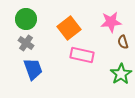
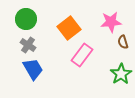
gray cross: moved 2 px right, 2 px down
pink rectangle: rotated 65 degrees counterclockwise
blue trapezoid: rotated 10 degrees counterclockwise
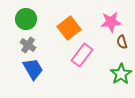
brown semicircle: moved 1 px left
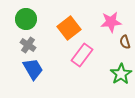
brown semicircle: moved 3 px right
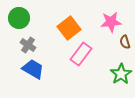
green circle: moved 7 px left, 1 px up
pink rectangle: moved 1 px left, 1 px up
blue trapezoid: rotated 30 degrees counterclockwise
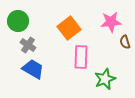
green circle: moved 1 px left, 3 px down
pink rectangle: moved 3 px down; rotated 35 degrees counterclockwise
green star: moved 16 px left, 5 px down; rotated 10 degrees clockwise
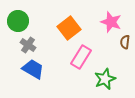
pink star: rotated 25 degrees clockwise
brown semicircle: rotated 24 degrees clockwise
pink rectangle: rotated 30 degrees clockwise
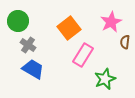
pink star: rotated 25 degrees clockwise
pink rectangle: moved 2 px right, 2 px up
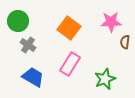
pink star: rotated 25 degrees clockwise
orange square: rotated 15 degrees counterclockwise
pink rectangle: moved 13 px left, 9 px down
blue trapezoid: moved 8 px down
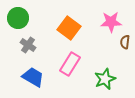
green circle: moved 3 px up
